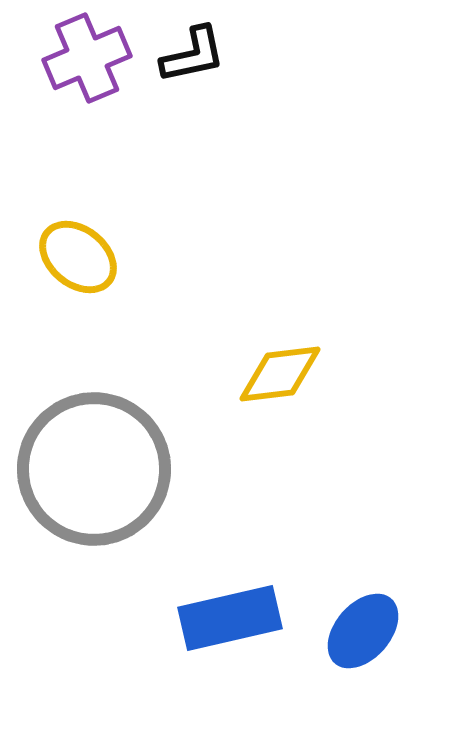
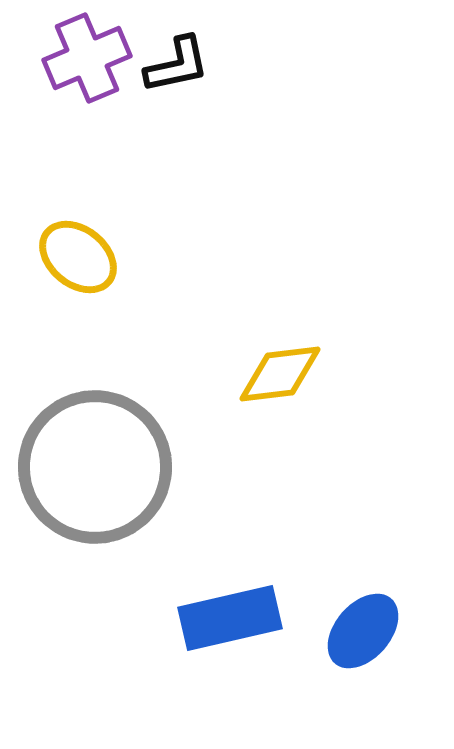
black L-shape: moved 16 px left, 10 px down
gray circle: moved 1 px right, 2 px up
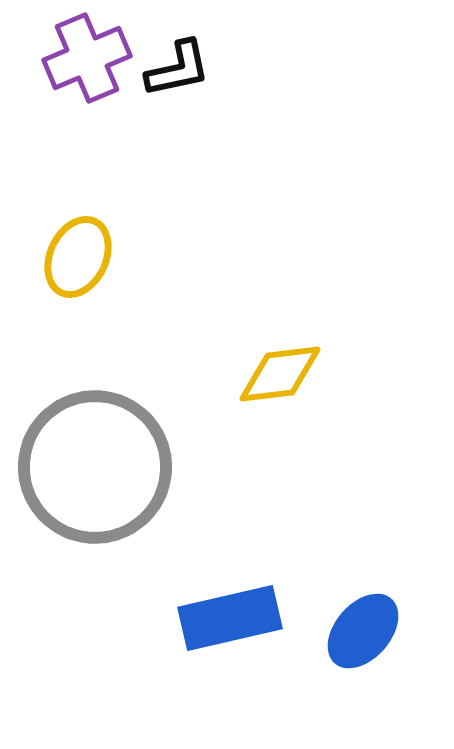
black L-shape: moved 1 px right, 4 px down
yellow ellipse: rotated 76 degrees clockwise
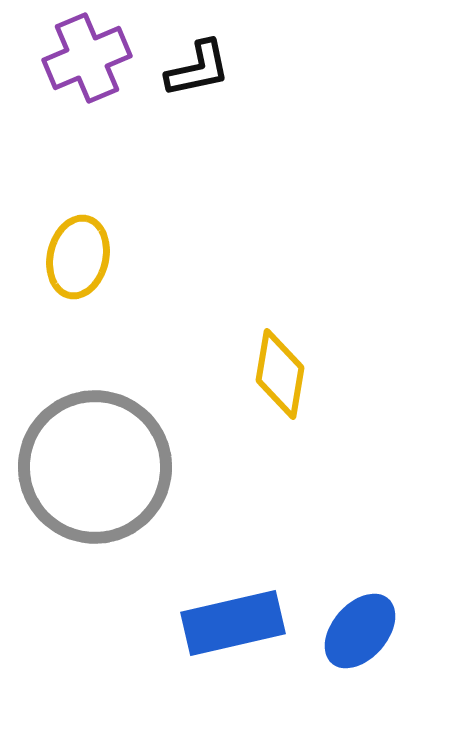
black L-shape: moved 20 px right
yellow ellipse: rotated 12 degrees counterclockwise
yellow diamond: rotated 74 degrees counterclockwise
blue rectangle: moved 3 px right, 5 px down
blue ellipse: moved 3 px left
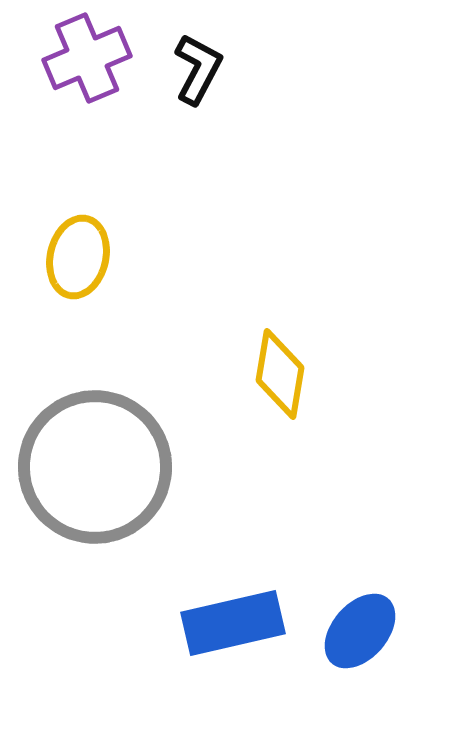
black L-shape: rotated 50 degrees counterclockwise
